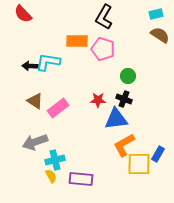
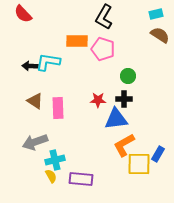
black cross: rotated 21 degrees counterclockwise
pink rectangle: rotated 55 degrees counterclockwise
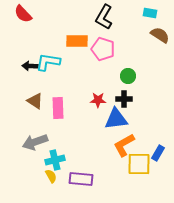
cyan rectangle: moved 6 px left, 1 px up; rotated 24 degrees clockwise
blue rectangle: moved 1 px up
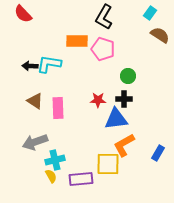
cyan rectangle: rotated 64 degrees counterclockwise
cyan L-shape: moved 1 px right, 2 px down
yellow square: moved 31 px left
purple rectangle: rotated 10 degrees counterclockwise
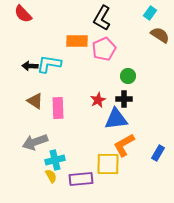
black L-shape: moved 2 px left, 1 px down
pink pentagon: moved 1 px right; rotated 30 degrees clockwise
red star: rotated 28 degrees counterclockwise
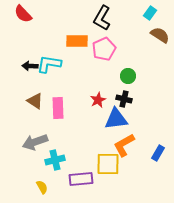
black cross: rotated 14 degrees clockwise
yellow semicircle: moved 9 px left, 11 px down
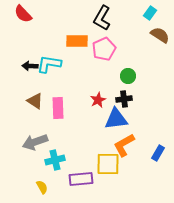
black cross: rotated 21 degrees counterclockwise
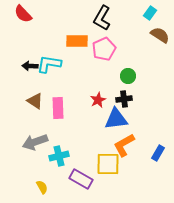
cyan cross: moved 4 px right, 4 px up
purple rectangle: rotated 35 degrees clockwise
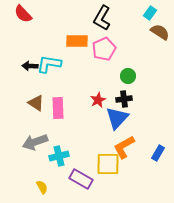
brown semicircle: moved 3 px up
brown triangle: moved 1 px right, 2 px down
blue triangle: moved 1 px right, 1 px up; rotated 40 degrees counterclockwise
orange L-shape: moved 2 px down
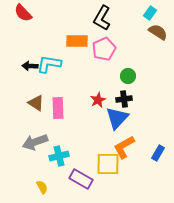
red semicircle: moved 1 px up
brown semicircle: moved 2 px left
